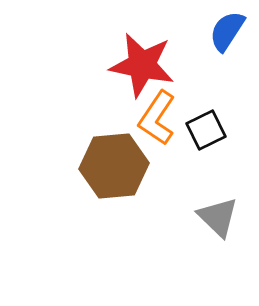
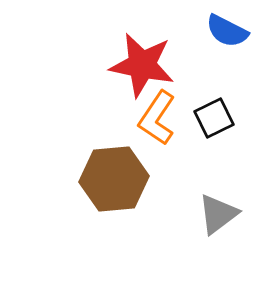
blue semicircle: rotated 96 degrees counterclockwise
black square: moved 8 px right, 12 px up
brown hexagon: moved 13 px down
gray triangle: moved 3 px up; rotated 39 degrees clockwise
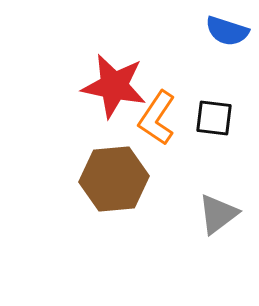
blue semicircle: rotated 9 degrees counterclockwise
red star: moved 28 px left, 21 px down
black square: rotated 33 degrees clockwise
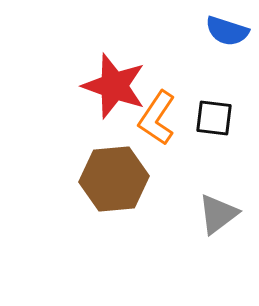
red star: rotated 8 degrees clockwise
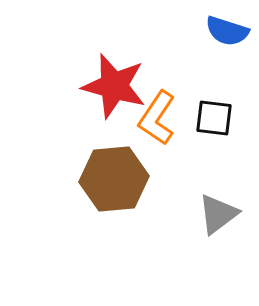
red star: rotated 4 degrees counterclockwise
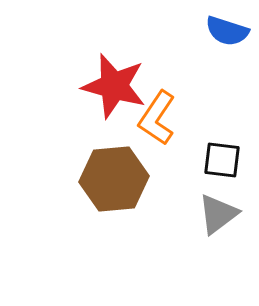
black square: moved 8 px right, 42 px down
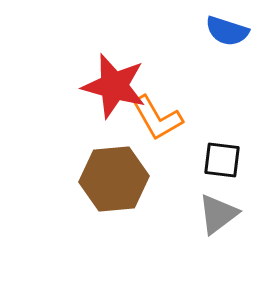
orange L-shape: rotated 64 degrees counterclockwise
